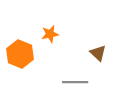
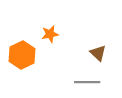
orange hexagon: moved 2 px right, 1 px down; rotated 12 degrees clockwise
gray line: moved 12 px right
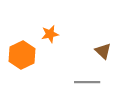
brown triangle: moved 5 px right, 2 px up
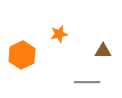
orange star: moved 9 px right
brown triangle: rotated 42 degrees counterclockwise
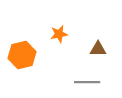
brown triangle: moved 5 px left, 2 px up
orange hexagon: rotated 12 degrees clockwise
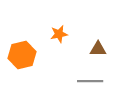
gray line: moved 3 px right, 1 px up
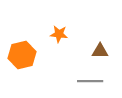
orange star: rotated 18 degrees clockwise
brown triangle: moved 2 px right, 2 px down
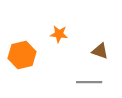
brown triangle: rotated 18 degrees clockwise
gray line: moved 1 px left, 1 px down
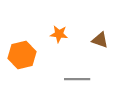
brown triangle: moved 11 px up
gray line: moved 12 px left, 3 px up
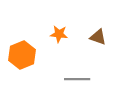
brown triangle: moved 2 px left, 3 px up
orange hexagon: rotated 8 degrees counterclockwise
